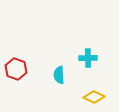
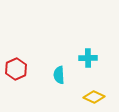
red hexagon: rotated 15 degrees clockwise
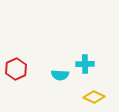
cyan cross: moved 3 px left, 6 px down
cyan semicircle: moved 1 px right; rotated 84 degrees counterclockwise
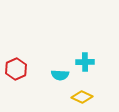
cyan cross: moved 2 px up
yellow diamond: moved 12 px left
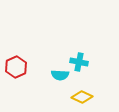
cyan cross: moved 6 px left; rotated 12 degrees clockwise
red hexagon: moved 2 px up
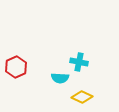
cyan semicircle: moved 3 px down
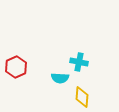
yellow diamond: rotated 70 degrees clockwise
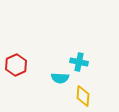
red hexagon: moved 2 px up
yellow diamond: moved 1 px right, 1 px up
